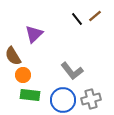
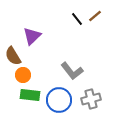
purple triangle: moved 2 px left, 2 px down
blue circle: moved 4 px left
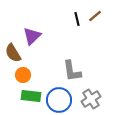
black line: rotated 24 degrees clockwise
brown semicircle: moved 3 px up
gray L-shape: rotated 30 degrees clockwise
green rectangle: moved 1 px right, 1 px down
gray cross: rotated 18 degrees counterclockwise
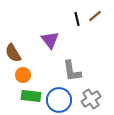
purple triangle: moved 18 px right, 4 px down; rotated 24 degrees counterclockwise
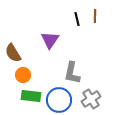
brown line: rotated 48 degrees counterclockwise
purple triangle: rotated 12 degrees clockwise
gray L-shape: moved 2 px down; rotated 20 degrees clockwise
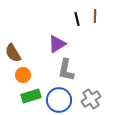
purple triangle: moved 7 px right, 4 px down; rotated 24 degrees clockwise
gray L-shape: moved 6 px left, 3 px up
green rectangle: rotated 24 degrees counterclockwise
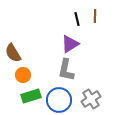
purple triangle: moved 13 px right
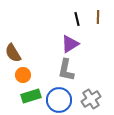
brown line: moved 3 px right, 1 px down
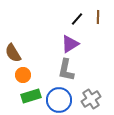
black line: rotated 56 degrees clockwise
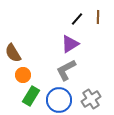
gray L-shape: rotated 50 degrees clockwise
green rectangle: rotated 42 degrees counterclockwise
